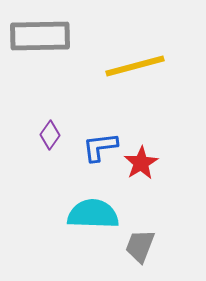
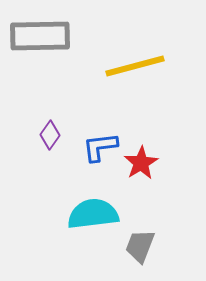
cyan semicircle: rotated 9 degrees counterclockwise
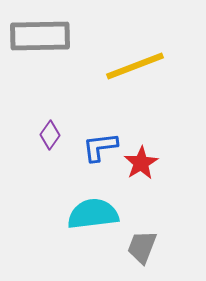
yellow line: rotated 6 degrees counterclockwise
gray trapezoid: moved 2 px right, 1 px down
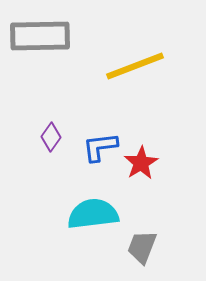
purple diamond: moved 1 px right, 2 px down
